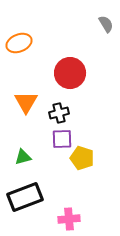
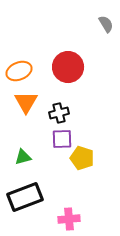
orange ellipse: moved 28 px down
red circle: moved 2 px left, 6 px up
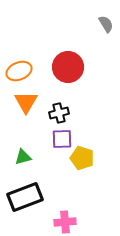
pink cross: moved 4 px left, 3 px down
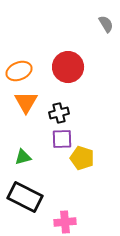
black rectangle: rotated 48 degrees clockwise
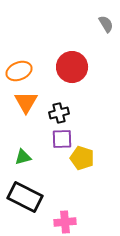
red circle: moved 4 px right
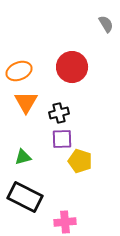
yellow pentagon: moved 2 px left, 3 px down
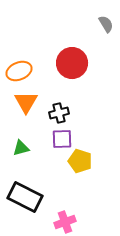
red circle: moved 4 px up
green triangle: moved 2 px left, 9 px up
pink cross: rotated 15 degrees counterclockwise
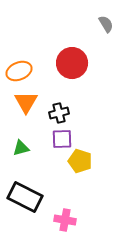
pink cross: moved 2 px up; rotated 30 degrees clockwise
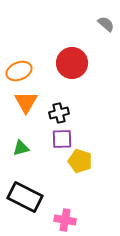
gray semicircle: rotated 18 degrees counterclockwise
